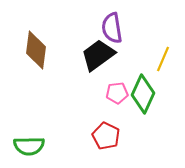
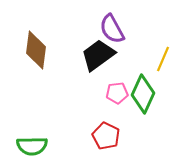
purple semicircle: moved 1 px down; rotated 20 degrees counterclockwise
green semicircle: moved 3 px right
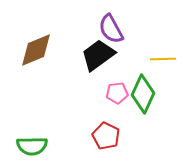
purple semicircle: moved 1 px left
brown diamond: rotated 60 degrees clockwise
yellow line: rotated 65 degrees clockwise
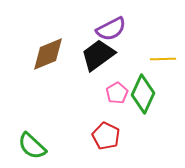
purple semicircle: rotated 88 degrees counterclockwise
brown diamond: moved 12 px right, 4 px down
pink pentagon: rotated 25 degrees counterclockwise
green semicircle: rotated 44 degrees clockwise
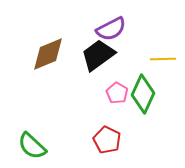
pink pentagon: rotated 10 degrees counterclockwise
red pentagon: moved 1 px right, 4 px down
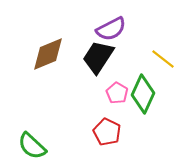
black trapezoid: moved 2 px down; rotated 21 degrees counterclockwise
yellow line: rotated 40 degrees clockwise
red pentagon: moved 8 px up
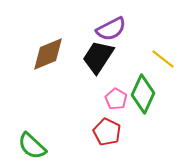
pink pentagon: moved 1 px left, 6 px down
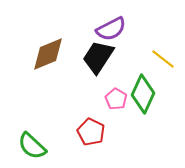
red pentagon: moved 16 px left
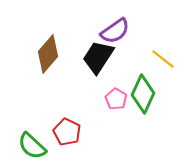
purple semicircle: moved 4 px right, 2 px down; rotated 8 degrees counterclockwise
brown diamond: rotated 27 degrees counterclockwise
red pentagon: moved 24 px left
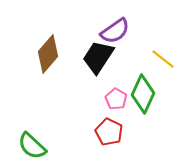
red pentagon: moved 42 px right
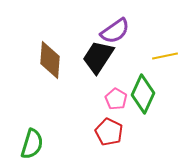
brown diamond: moved 2 px right, 6 px down; rotated 36 degrees counterclockwise
yellow line: moved 2 px right, 3 px up; rotated 50 degrees counterclockwise
green semicircle: moved 2 px up; rotated 116 degrees counterclockwise
